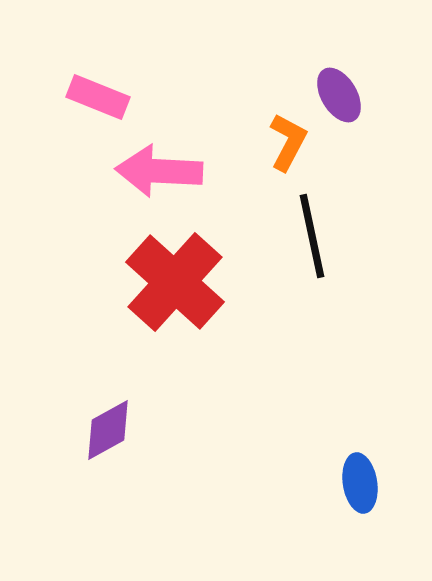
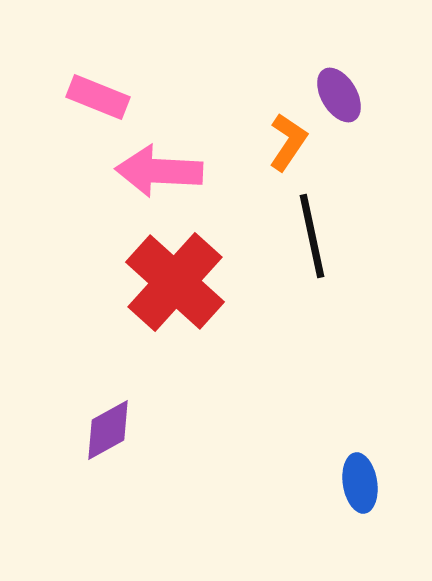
orange L-shape: rotated 6 degrees clockwise
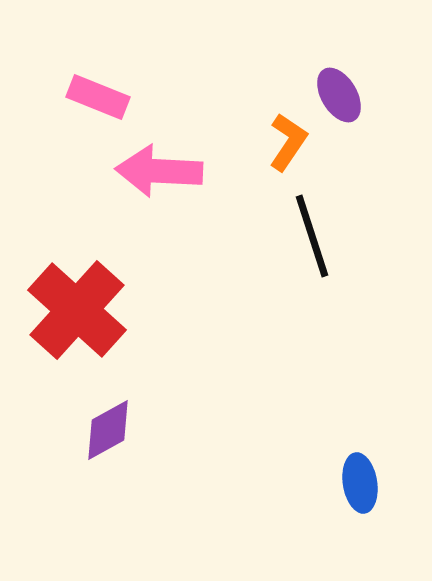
black line: rotated 6 degrees counterclockwise
red cross: moved 98 px left, 28 px down
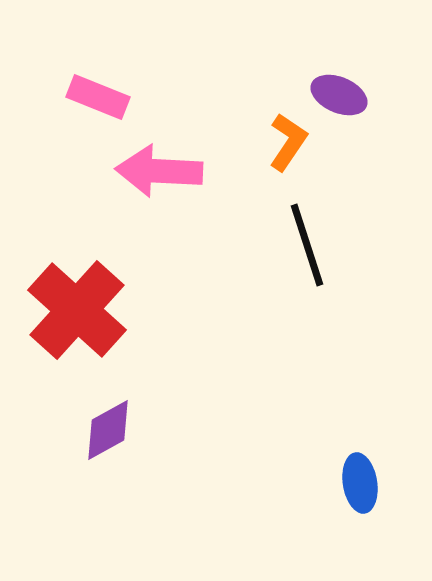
purple ellipse: rotated 36 degrees counterclockwise
black line: moved 5 px left, 9 px down
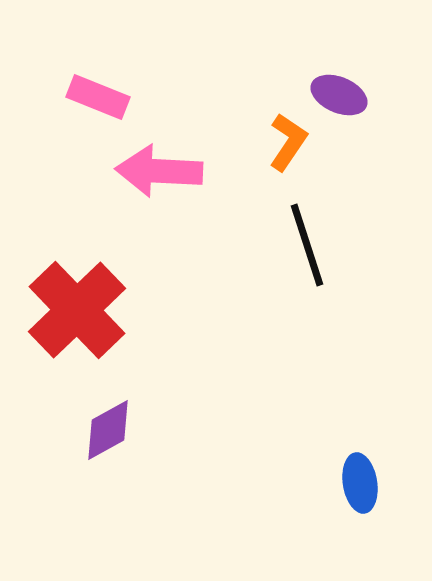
red cross: rotated 4 degrees clockwise
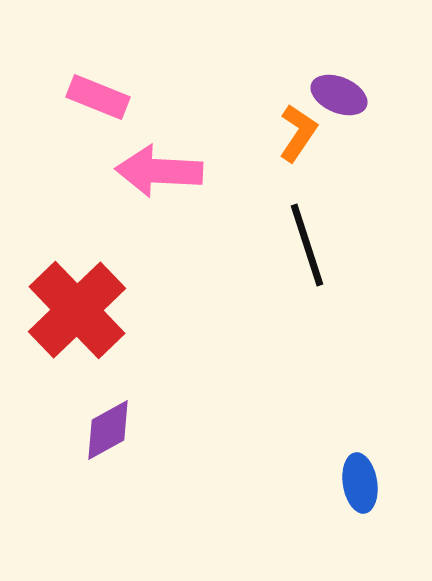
orange L-shape: moved 10 px right, 9 px up
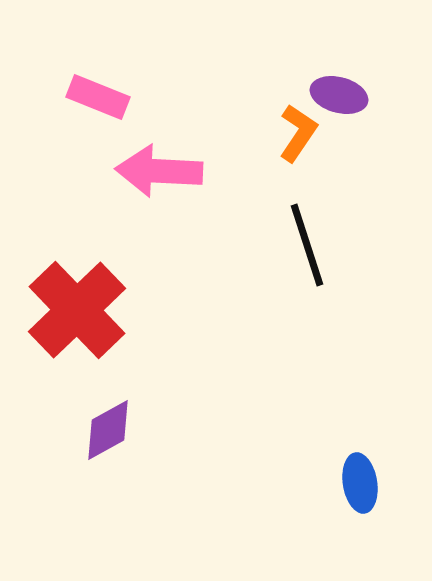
purple ellipse: rotated 8 degrees counterclockwise
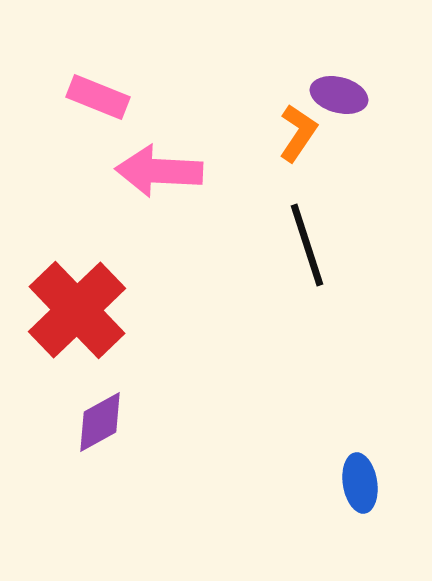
purple diamond: moved 8 px left, 8 px up
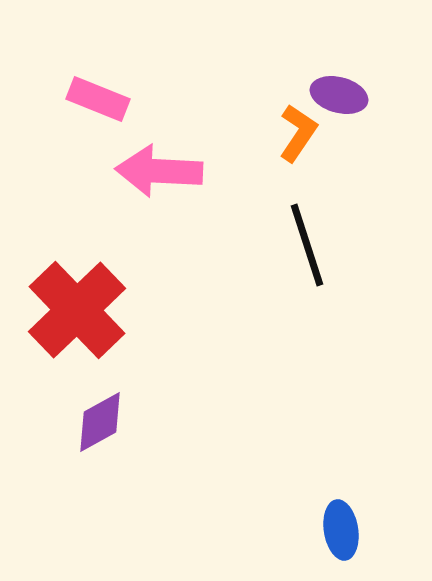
pink rectangle: moved 2 px down
blue ellipse: moved 19 px left, 47 px down
